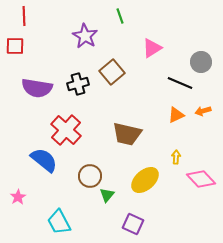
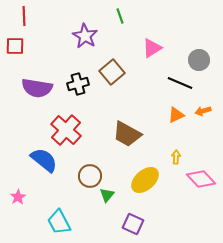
gray circle: moved 2 px left, 2 px up
brown trapezoid: rotated 16 degrees clockwise
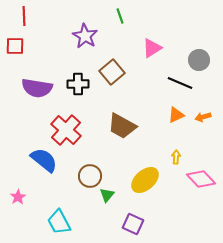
black cross: rotated 15 degrees clockwise
orange arrow: moved 6 px down
brown trapezoid: moved 5 px left, 8 px up
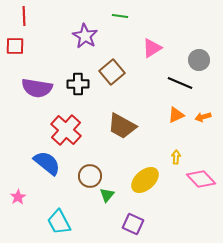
green line: rotated 63 degrees counterclockwise
blue semicircle: moved 3 px right, 3 px down
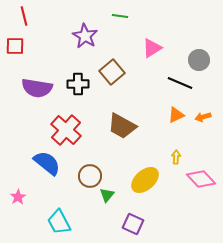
red line: rotated 12 degrees counterclockwise
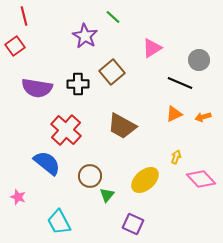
green line: moved 7 px left, 1 px down; rotated 35 degrees clockwise
red square: rotated 36 degrees counterclockwise
orange triangle: moved 2 px left, 1 px up
yellow arrow: rotated 16 degrees clockwise
pink star: rotated 21 degrees counterclockwise
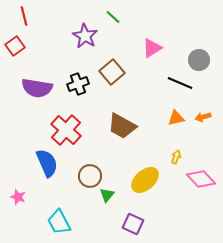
black cross: rotated 20 degrees counterclockwise
orange triangle: moved 2 px right, 4 px down; rotated 12 degrees clockwise
blue semicircle: rotated 28 degrees clockwise
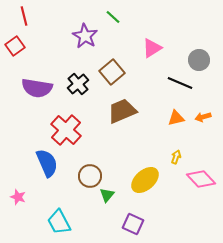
black cross: rotated 20 degrees counterclockwise
brown trapezoid: moved 15 px up; rotated 128 degrees clockwise
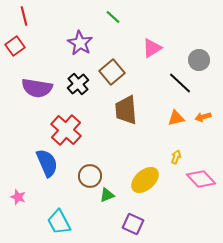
purple star: moved 5 px left, 7 px down
black line: rotated 20 degrees clockwise
brown trapezoid: moved 4 px right, 1 px up; rotated 72 degrees counterclockwise
green triangle: rotated 28 degrees clockwise
